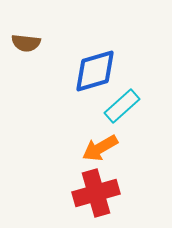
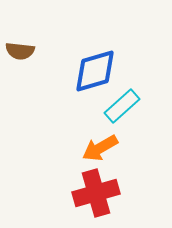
brown semicircle: moved 6 px left, 8 px down
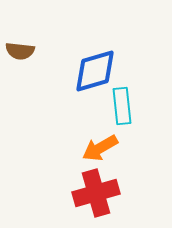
cyan rectangle: rotated 54 degrees counterclockwise
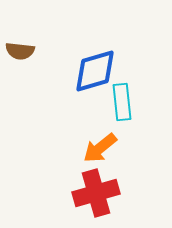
cyan rectangle: moved 4 px up
orange arrow: rotated 9 degrees counterclockwise
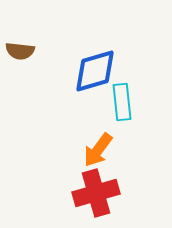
orange arrow: moved 2 px left, 2 px down; rotated 15 degrees counterclockwise
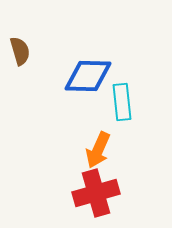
brown semicircle: rotated 112 degrees counterclockwise
blue diamond: moved 7 px left, 5 px down; rotated 18 degrees clockwise
orange arrow: rotated 12 degrees counterclockwise
